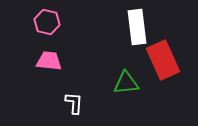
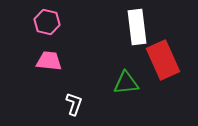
white L-shape: moved 1 px down; rotated 15 degrees clockwise
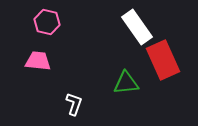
white rectangle: rotated 28 degrees counterclockwise
pink trapezoid: moved 11 px left
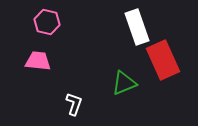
white rectangle: rotated 16 degrees clockwise
green triangle: moved 2 px left; rotated 16 degrees counterclockwise
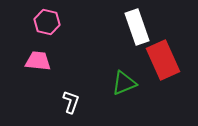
white L-shape: moved 3 px left, 2 px up
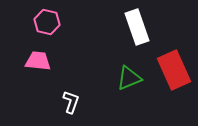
red rectangle: moved 11 px right, 10 px down
green triangle: moved 5 px right, 5 px up
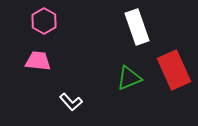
pink hexagon: moved 3 px left, 1 px up; rotated 15 degrees clockwise
white L-shape: rotated 120 degrees clockwise
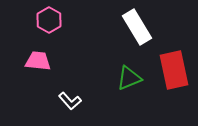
pink hexagon: moved 5 px right, 1 px up
white rectangle: rotated 12 degrees counterclockwise
red rectangle: rotated 12 degrees clockwise
white L-shape: moved 1 px left, 1 px up
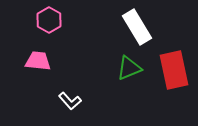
green triangle: moved 10 px up
